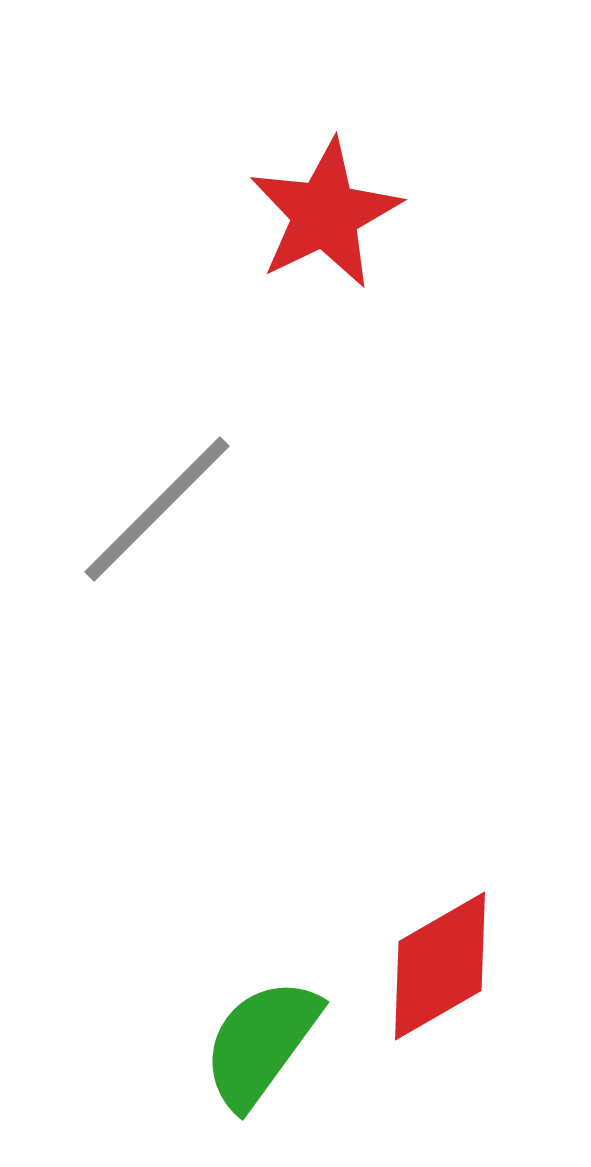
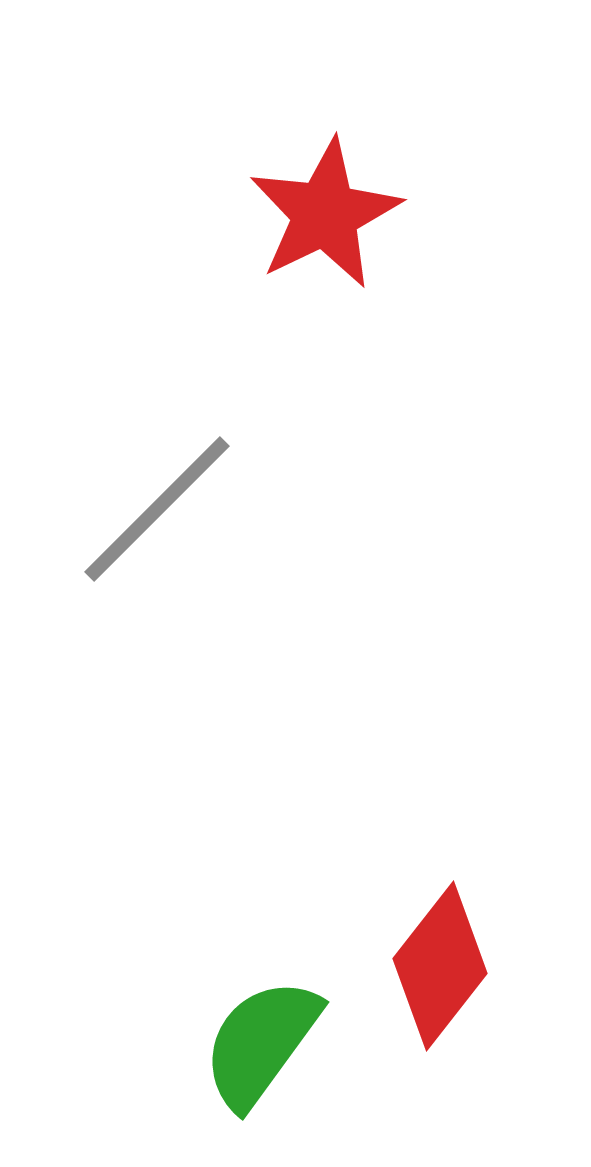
red diamond: rotated 22 degrees counterclockwise
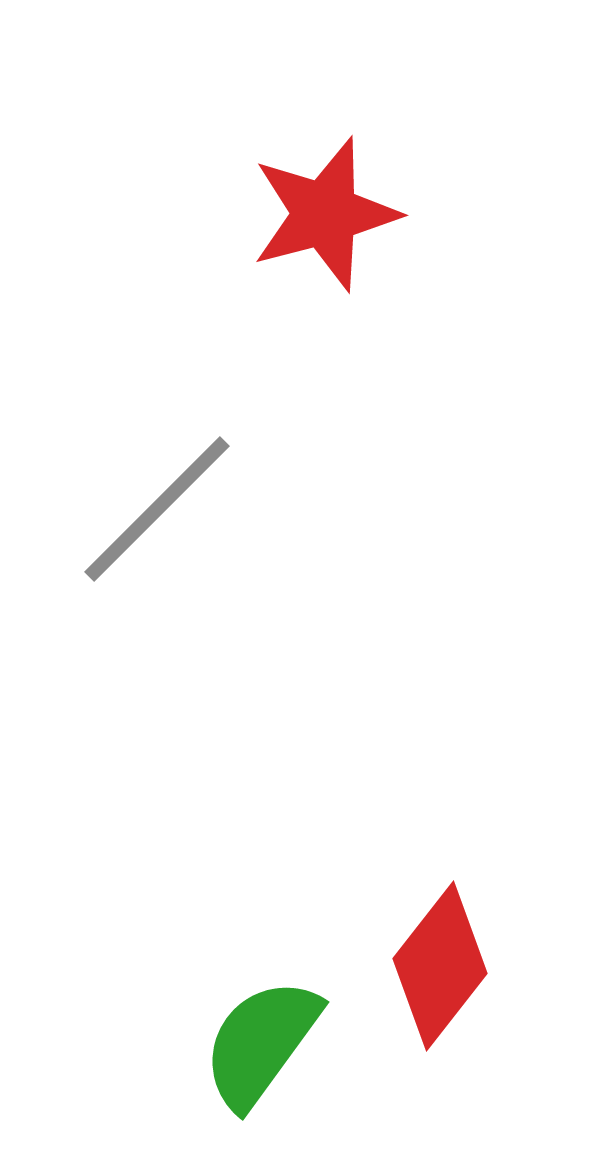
red star: rotated 11 degrees clockwise
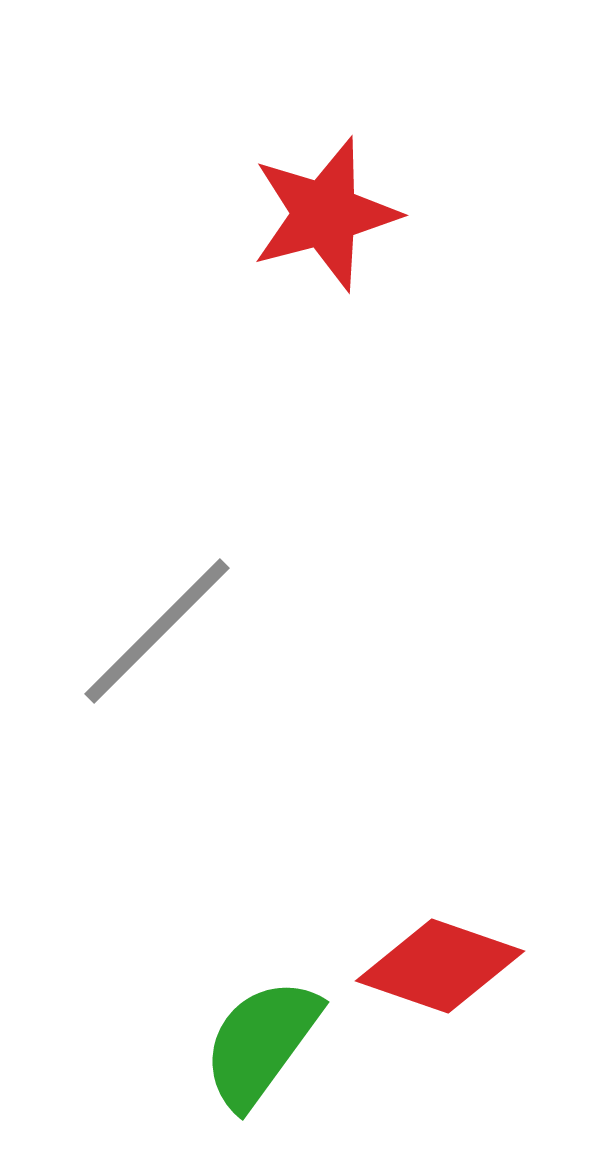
gray line: moved 122 px down
red diamond: rotated 71 degrees clockwise
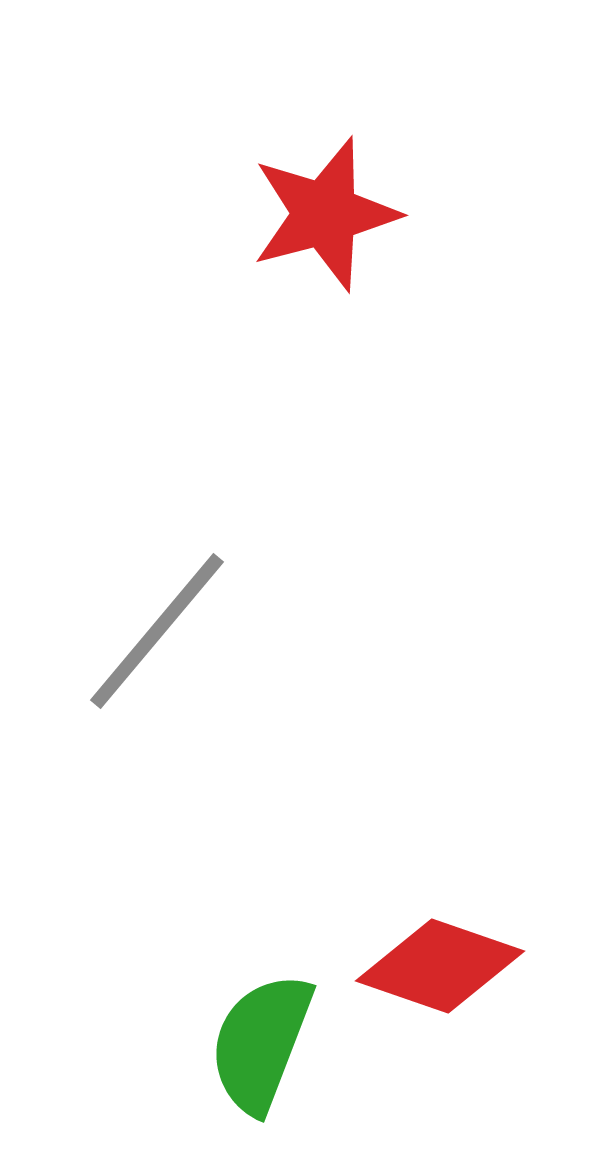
gray line: rotated 5 degrees counterclockwise
green semicircle: rotated 15 degrees counterclockwise
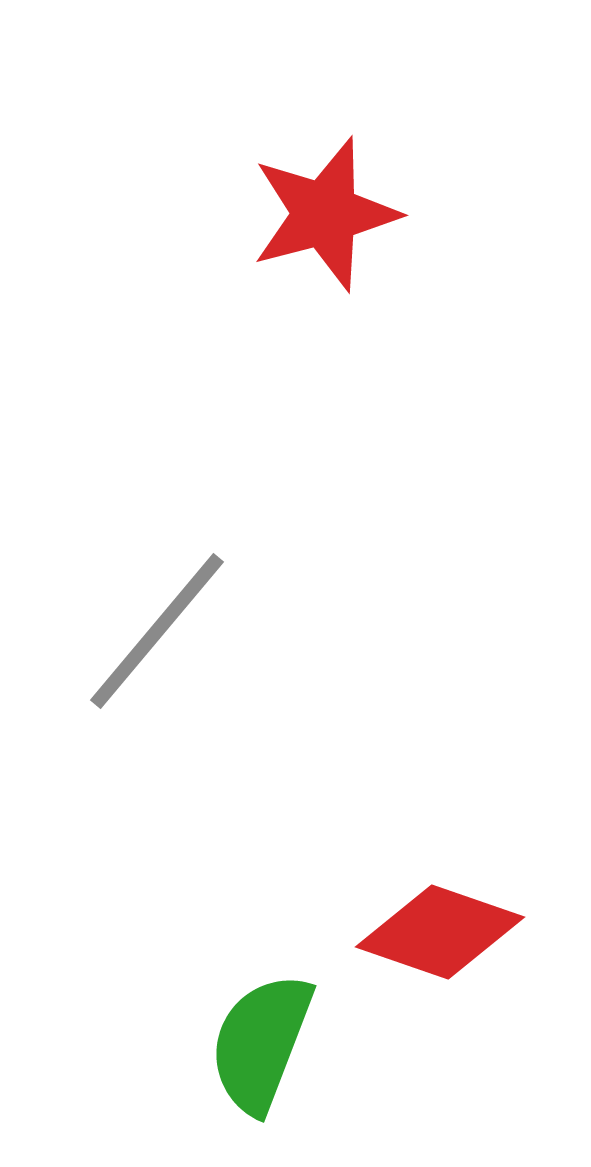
red diamond: moved 34 px up
